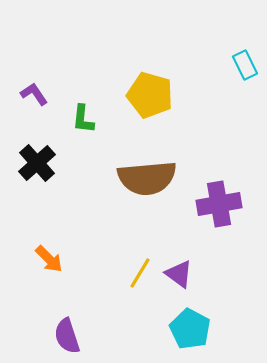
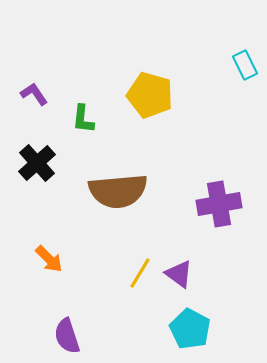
brown semicircle: moved 29 px left, 13 px down
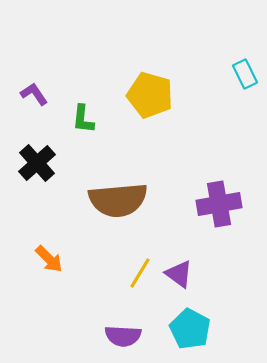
cyan rectangle: moved 9 px down
brown semicircle: moved 9 px down
purple semicircle: moved 56 px right; rotated 69 degrees counterclockwise
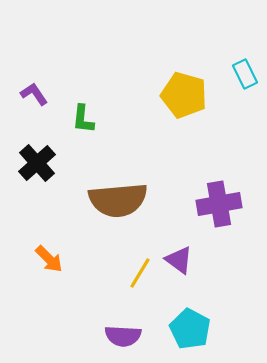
yellow pentagon: moved 34 px right
purple triangle: moved 14 px up
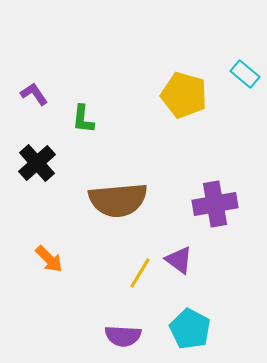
cyan rectangle: rotated 24 degrees counterclockwise
purple cross: moved 4 px left
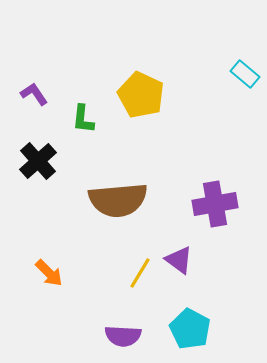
yellow pentagon: moved 43 px left; rotated 9 degrees clockwise
black cross: moved 1 px right, 2 px up
orange arrow: moved 14 px down
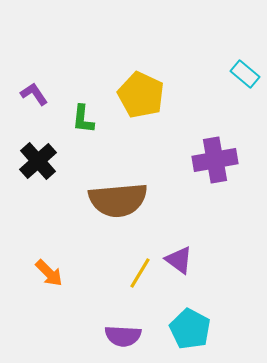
purple cross: moved 44 px up
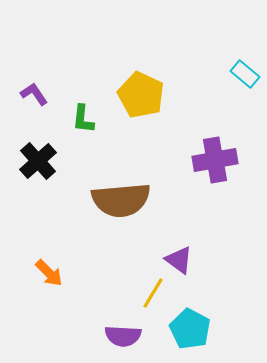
brown semicircle: moved 3 px right
yellow line: moved 13 px right, 20 px down
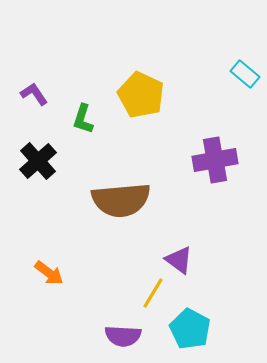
green L-shape: rotated 12 degrees clockwise
orange arrow: rotated 8 degrees counterclockwise
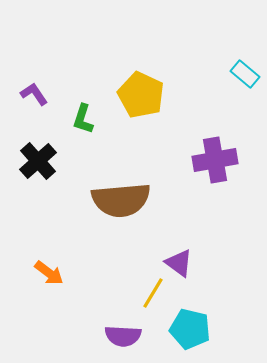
purple triangle: moved 3 px down
cyan pentagon: rotated 15 degrees counterclockwise
